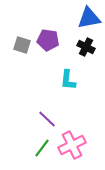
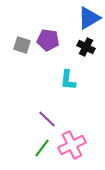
blue triangle: rotated 20 degrees counterclockwise
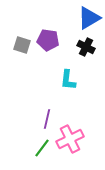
purple line: rotated 60 degrees clockwise
pink cross: moved 2 px left, 6 px up
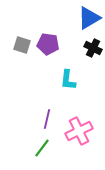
purple pentagon: moved 4 px down
black cross: moved 7 px right, 1 px down
pink cross: moved 9 px right, 8 px up
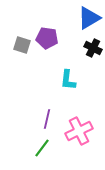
purple pentagon: moved 1 px left, 6 px up
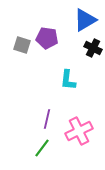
blue triangle: moved 4 px left, 2 px down
